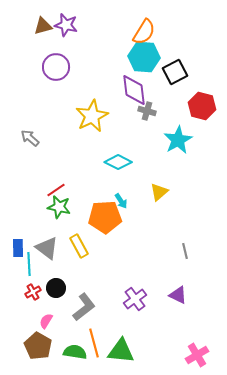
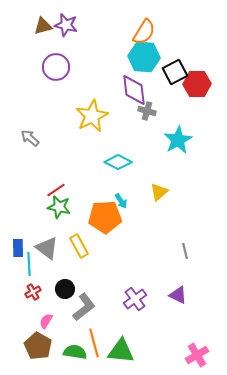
red hexagon: moved 5 px left, 22 px up; rotated 16 degrees counterclockwise
black circle: moved 9 px right, 1 px down
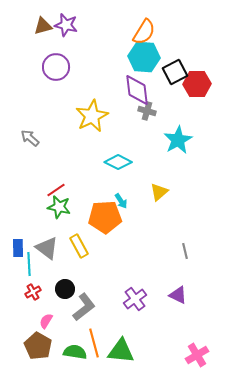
purple diamond: moved 3 px right
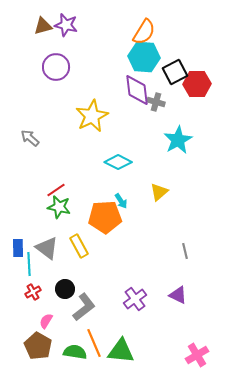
gray cross: moved 9 px right, 9 px up
orange line: rotated 8 degrees counterclockwise
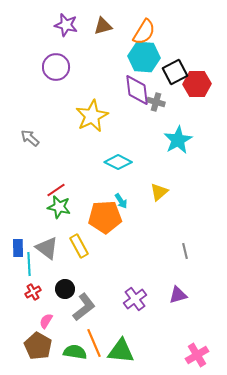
brown triangle: moved 60 px right
purple triangle: rotated 42 degrees counterclockwise
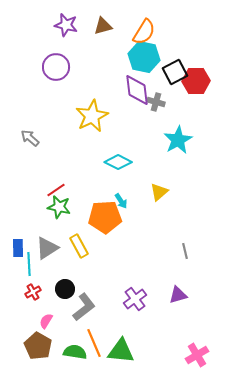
cyan hexagon: rotated 8 degrees clockwise
red hexagon: moved 1 px left, 3 px up
gray triangle: rotated 50 degrees clockwise
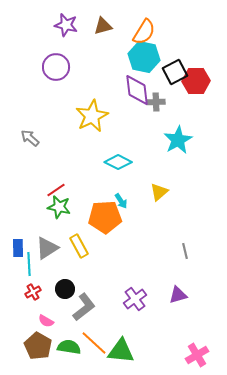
gray cross: rotated 18 degrees counterclockwise
pink semicircle: rotated 91 degrees counterclockwise
orange line: rotated 24 degrees counterclockwise
green semicircle: moved 6 px left, 5 px up
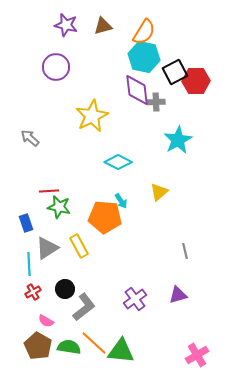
red line: moved 7 px left, 1 px down; rotated 30 degrees clockwise
orange pentagon: rotated 8 degrees clockwise
blue rectangle: moved 8 px right, 25 px up; rotated 18 degrees counterclockwise
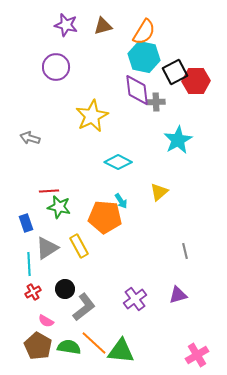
gray arrow: rotated 24 degrees counterclockwise
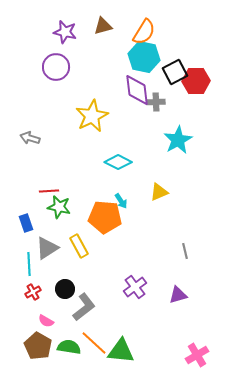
purple star: moved 1 px left, 7 px down
yellow triangle: rotated 18 degrees clockwise
purple cross: moved 12 px up
